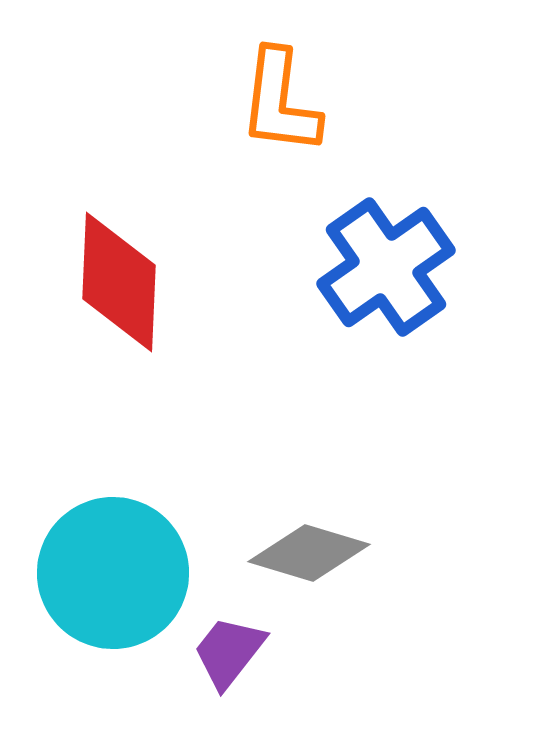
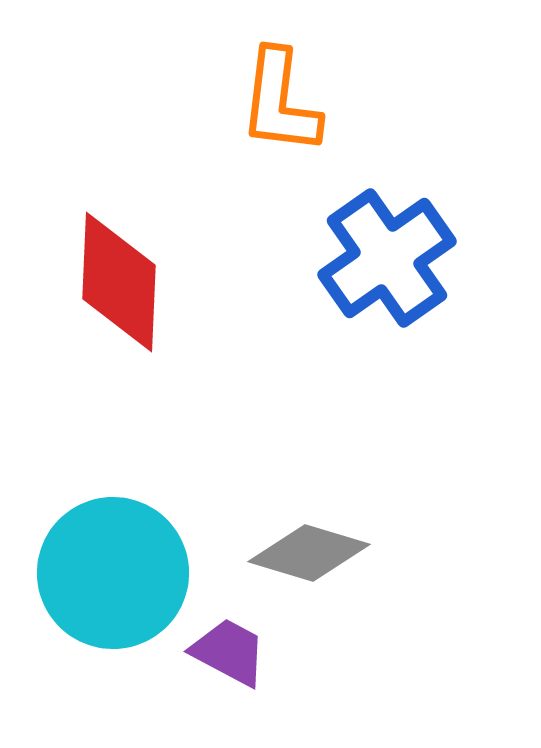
blue cross: moved 1 px right, 9 px up
purple trapezoid: rotated 80 degrees clockwise
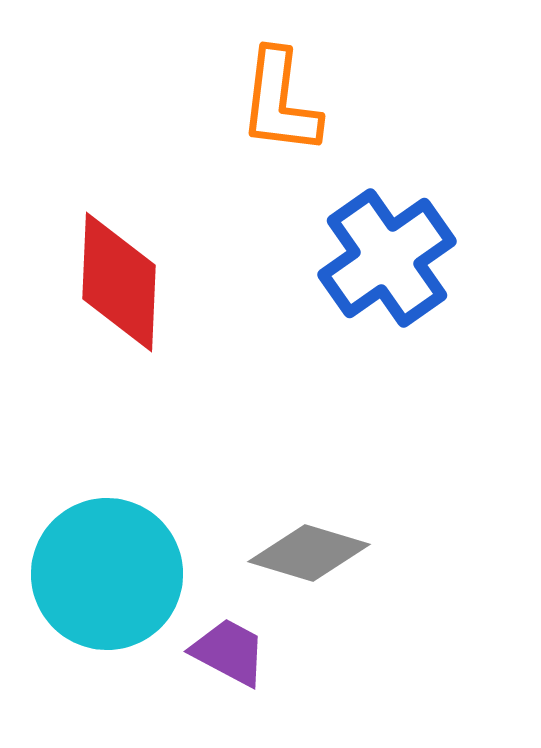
cyan circle: moved 6 px left, 1 px down
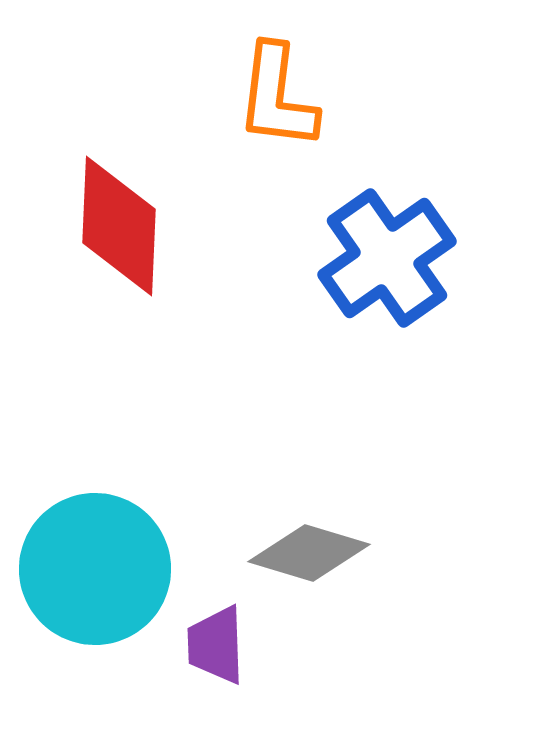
orange L-shape: moved 3 px left, 5 px up
red diamond: moved 56 px up
cyan circle: moved 12 px left, 5 px up
purple trapezoid: moved 13 px left, 7 px up; rotated 120 degrees counterclockwise
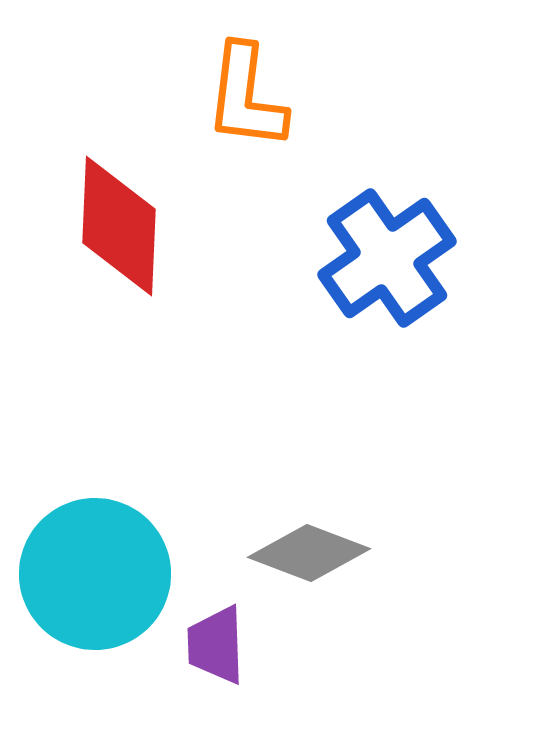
orange L-shape: moved 31 px left
gray diamond: rotated 4 degrees clockwise
cyan circle: moved 5 px down
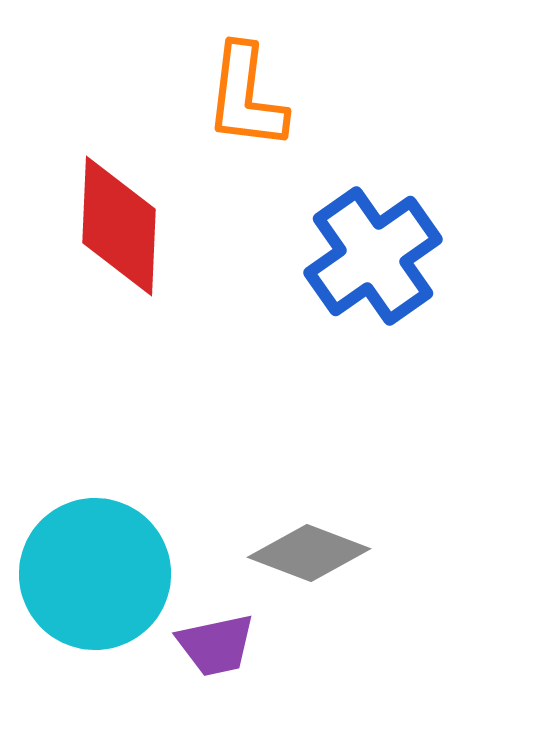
blue cross: moved 14 px left, 2 px up
purple trapezoid: rotated 100 degrees counterclockwise
